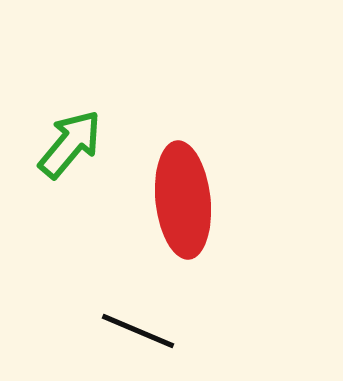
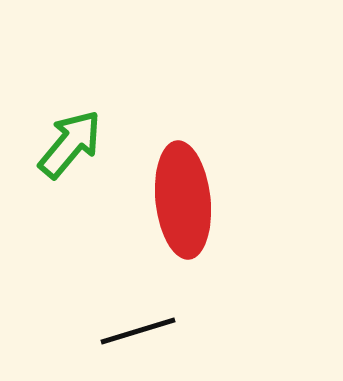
black line: rotated 40 degrees counterclockwise
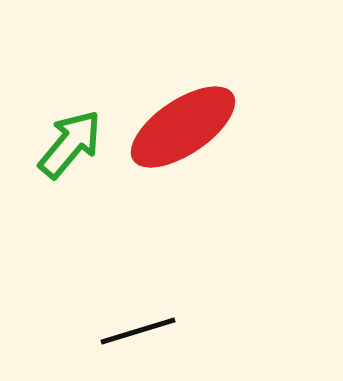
red ellipse: moved 73 px up; rotated 62 degrees clockwise
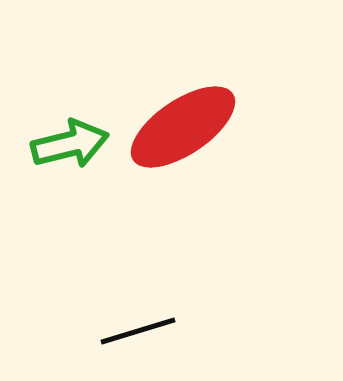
green arrow: rotated 36 degrees clockwise
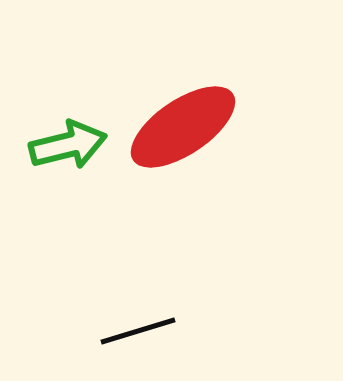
green arrow: moved 2 px left, 1 px down
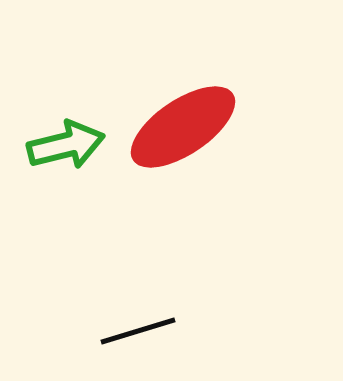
green arrow: moved 2 px left
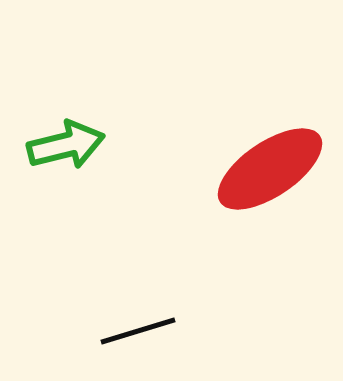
red ellipse: moved 87 px right, 42 px down
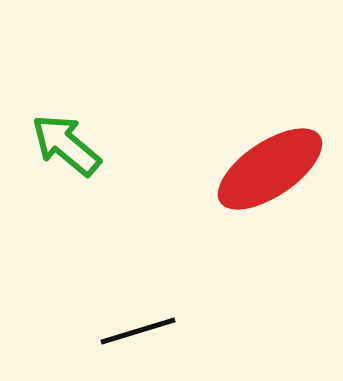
green arrow: rotated 126 degrees counterclockwise
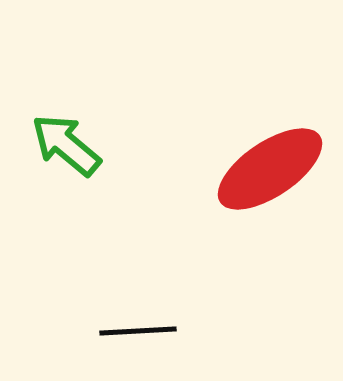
black line: rotated 14 degrees clockwise
